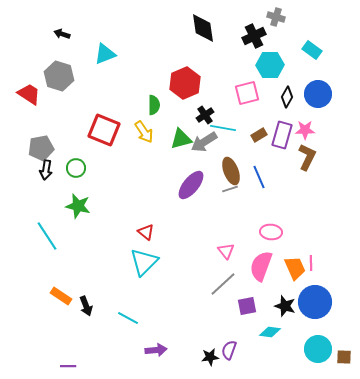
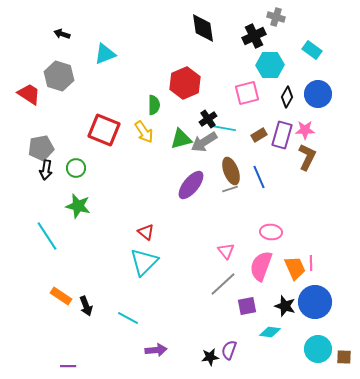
black cross at (205, 115): moved 3 px right, 4 px down
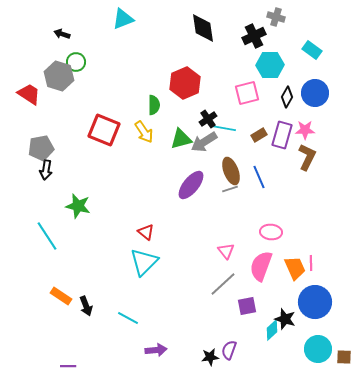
cyan triangle at (105, 54): moved 18 px right, 35 px up
blue circle at (318, 94): moved 3 px left, 1 px up
green circle at (76, 168): moved 106 px up
black star at (285, 306): moved 13 px down
cyan diamond at (270, 332): moved 2 px right, 2 px up; rotated 50 degrees counterclockwise
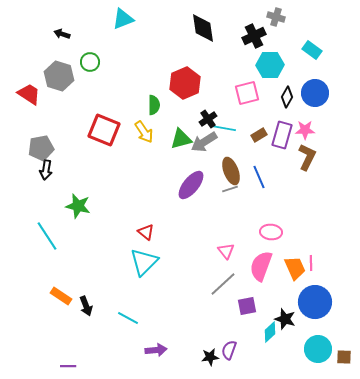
green circle at (76, 62): moved 14 px right
cyan diamond at (272, 330): moved 2 px left, 2 px down
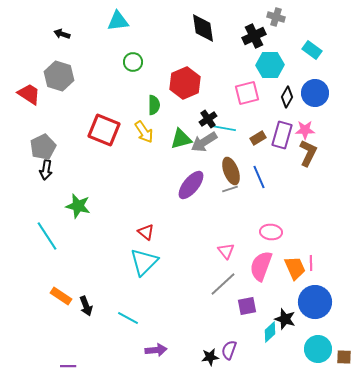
cyan triangle at (123, 19): moved 5 px left, 2 px down; rotated 15 degrees clockwise
green circle at (90, 62): moved 43 px right
brown rectangle at (259, 135): moved 1 px left, 3 px down
gray pentagon at (41, 148): moved 2 px right, 1 px up; rotated 15 degrees counterclockwise
brown L-shape at (307, 157): moved 1 px right, 4 px up
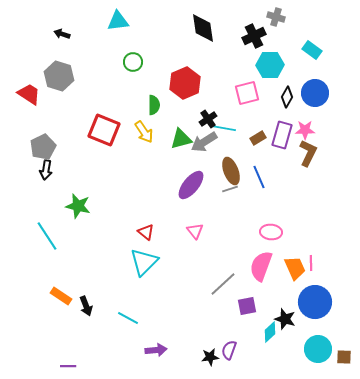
pink triangle at (226, 251): moved 31 px left, 20 px up
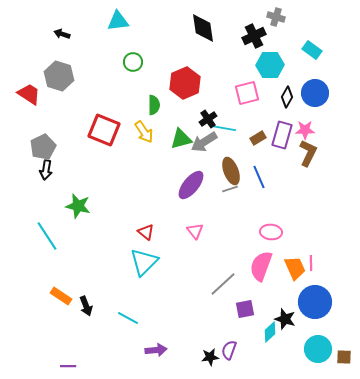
purple square at (247, 306): moved 2 px left, 3 px down
